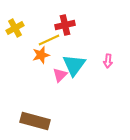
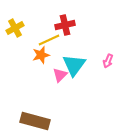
pink arrow: rotated 16 degrees clockwise
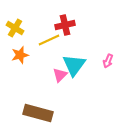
yellow cross: rotated 30 degrees counterclockwise
orange star: moved 21 px left
brown rectangle: moved 3 px right, 8 px up
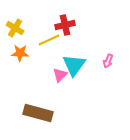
orange star: moved 2 px up; rotated 18 degrees clockwise
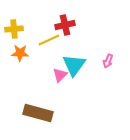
yellow cross: moved 1 px left, 1 px down; rotated 36 degrees counterclockwise
